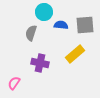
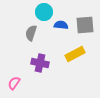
yellow rectangle: rotated 12 degrees clockwise
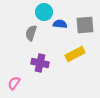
blue semicircle: moved 1 px left, 1 px up
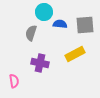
pink semicircle: moved 2 px up; rotated 136 degrees clockwise
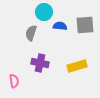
blue semicircle: moved 2 px down
yellow rectangle: moved 2 px right, 12 px down; rotated 12 degrees clockwise
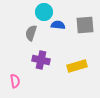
blue semicircle: moved 2 px left, 1 px up
purple cross: moved 1 px right, 3 px up
pink semicircle: moved 1 px right
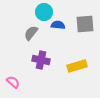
gray square: moved 1 px up
gray semicircle: rotated 21 degrees clockwise
pink semicircle: moved 2 px left, 1 px down; rotated 40 degrees counterclockwise
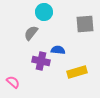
blue semicircle: moved 25 px down
purple cross: moved 1 px down
yellow rectangle: moved 6 px down
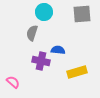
gray square: moved 3 px left, 10 px up
gray semicircle: moved 1 px right; rotated 21 degrees counterclockwise
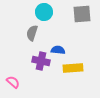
yellow rectangle: moved 4 px left, 4 px up; rotated 12 degrees clockwise
